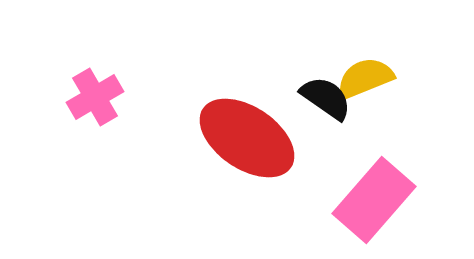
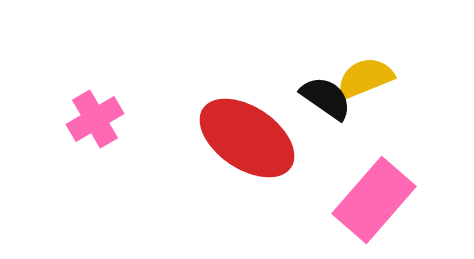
pink cross: moved 22 px down
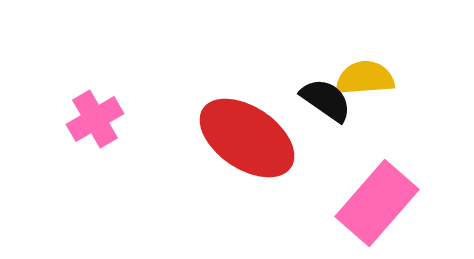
yellow semicircle: rotated 18 degrees clockwise
black semicircle: moved 2 px down
pink rectangle: moved 3 px right, 3 px down
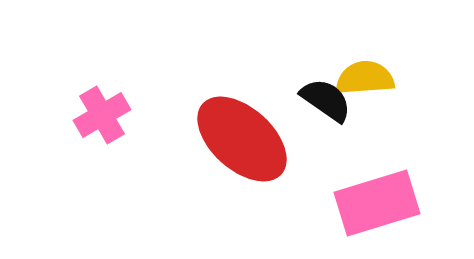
pink cross: moved 7 px right, 4 px up
red ellipse: moved 5 px left, 1 px down; rotated 8 degrees clockwise
pink rectangle: rotated 32 degrees clockwise
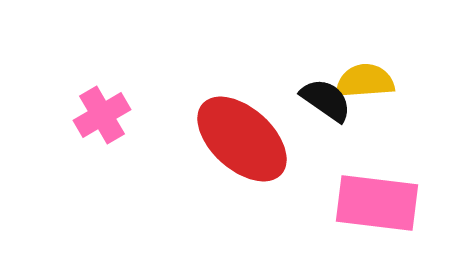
yellow semicircle: moved 3 px down
pink rectangle: rotated 24 degrees clockwise
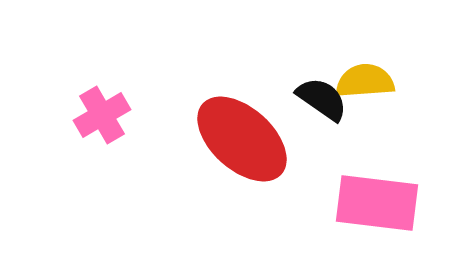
black semicircle: moved 4 px left, 1 px up
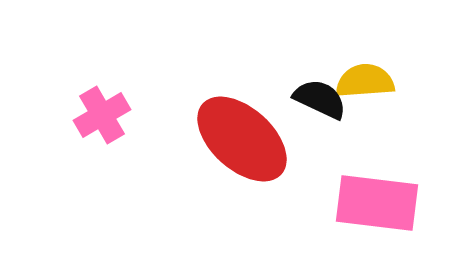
black semicircle: moved 2 px left; rotated 10 degrees counterclockwise
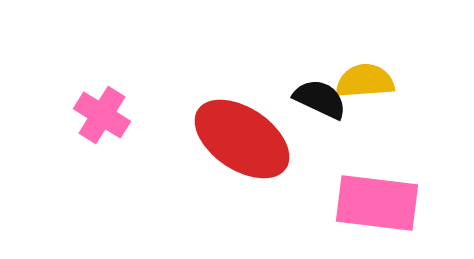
pink cross: rotated 28 degrees counterclockwise
red ellipse: rotated 8 degrees counterclockwise
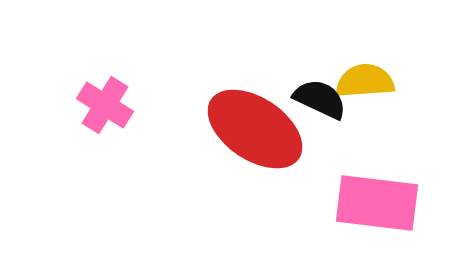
pink cross: moved 3 px right, 10 px up
red ellipse: moved 13 px right, 10 px up
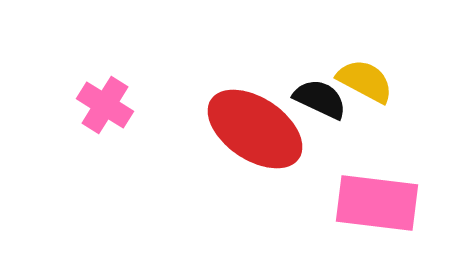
yellow semicircle: rotated 32 degrees clockwise
